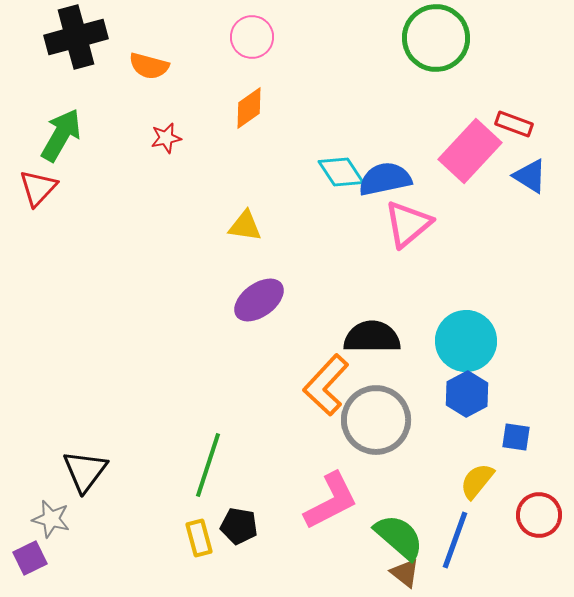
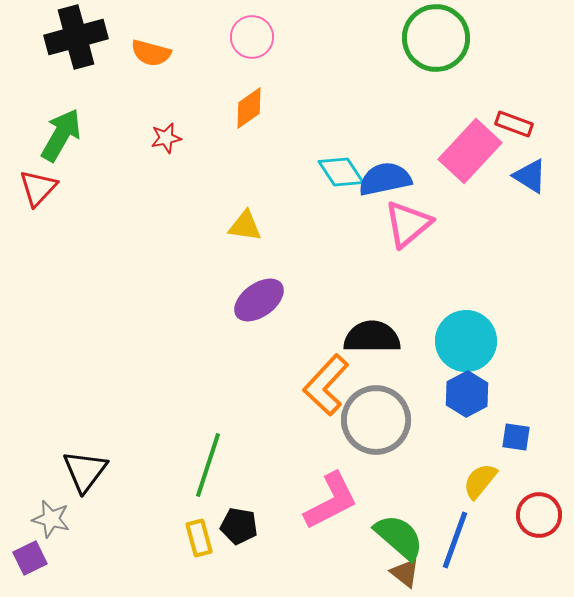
orange semicircle: moved 2 px right, 13 px up
yellow semicircle: moved 3 px right
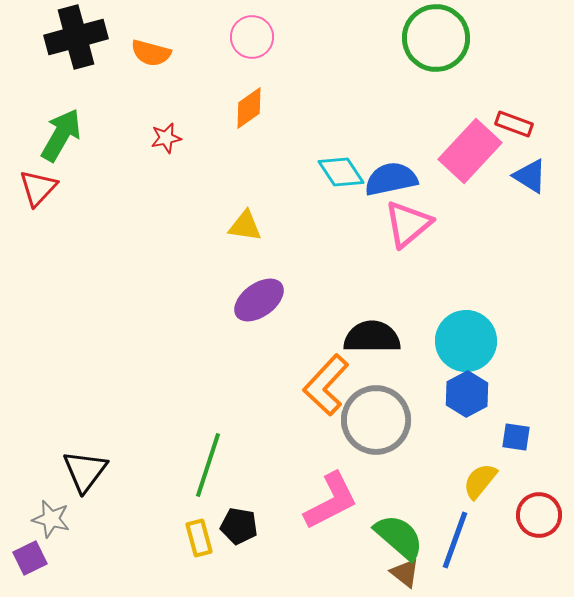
blue semicircle: moved 6 px right
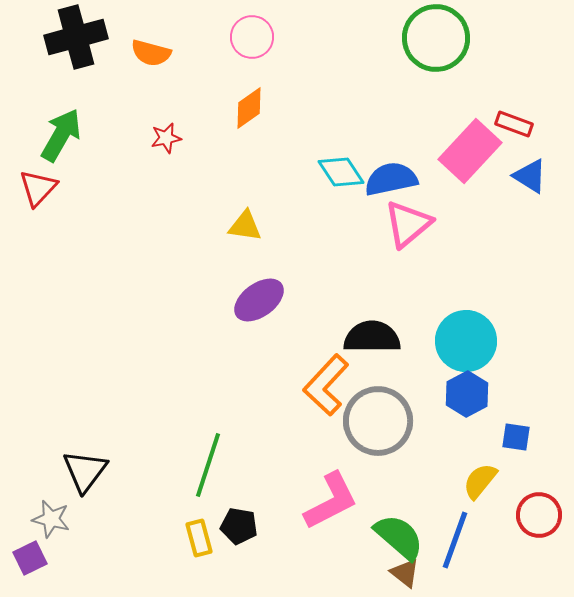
gray circle: moved 2 px right, 1 px down
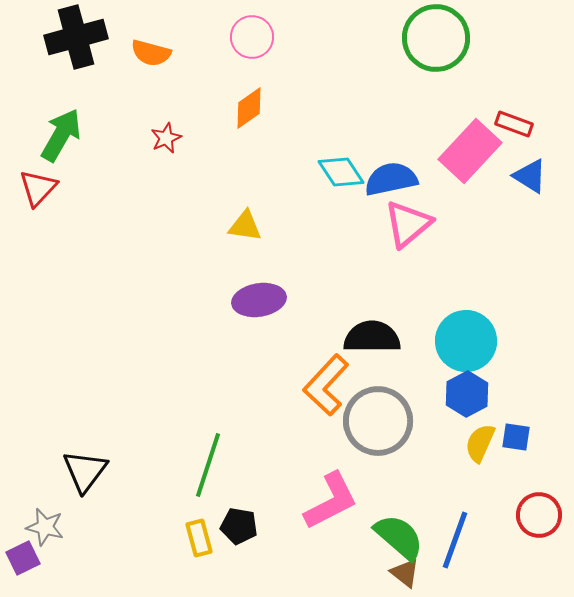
red star: rotated 12 degrees counterclockwise
purple ellipse: rotated 27 degrees clockwise
yellow semicircle: moved 38 px up; rotated 15 degrees counterclockwise
gray star: moved 6 px left, 8 px down
purple square: moved 7 px left
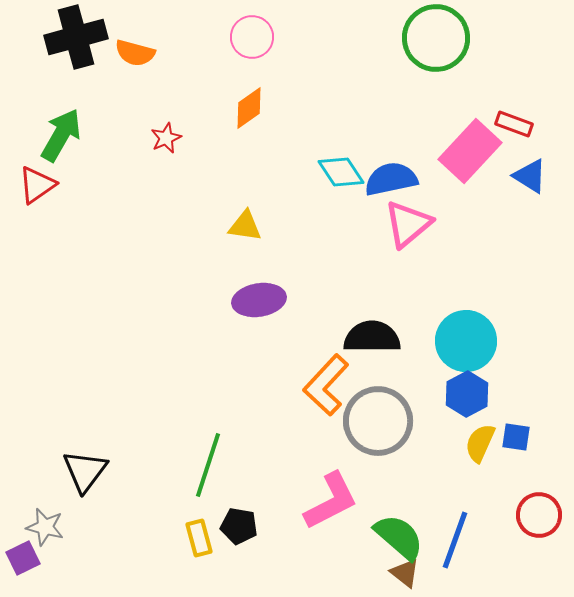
orange semicircle: moved 16 px left
red triangle: moved 1 px left, 3 px up; rotated 12 degrees clockwise
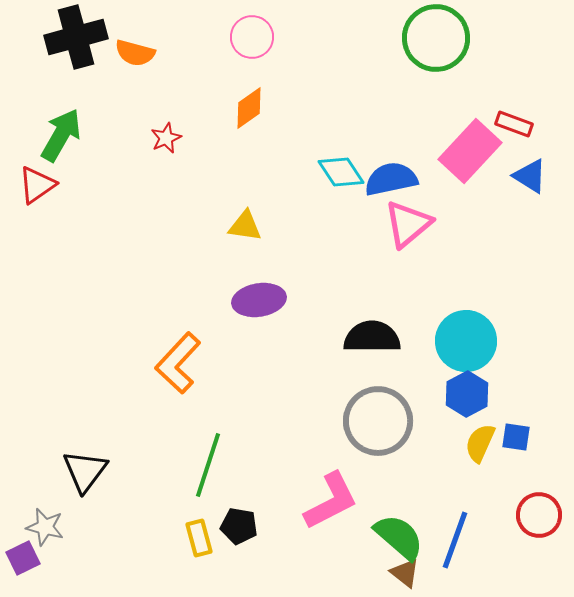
orange L-shape: moved 148 px left, 22 px up
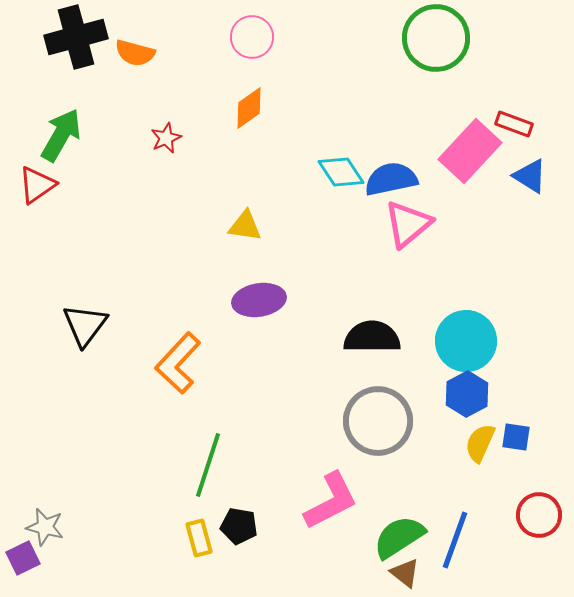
black triangle: moved 146 px up
green semicircle: rotated 74 degrees counterclockwise
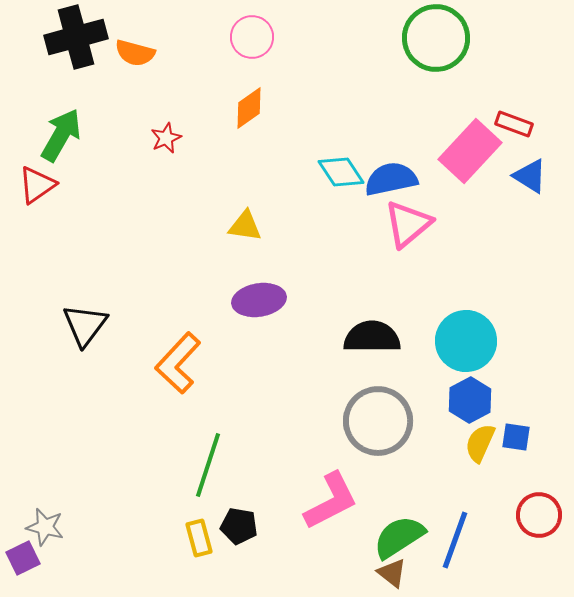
blue hexagon: moved 3 px right, 6 px down
brown triangle: moved 13 px left
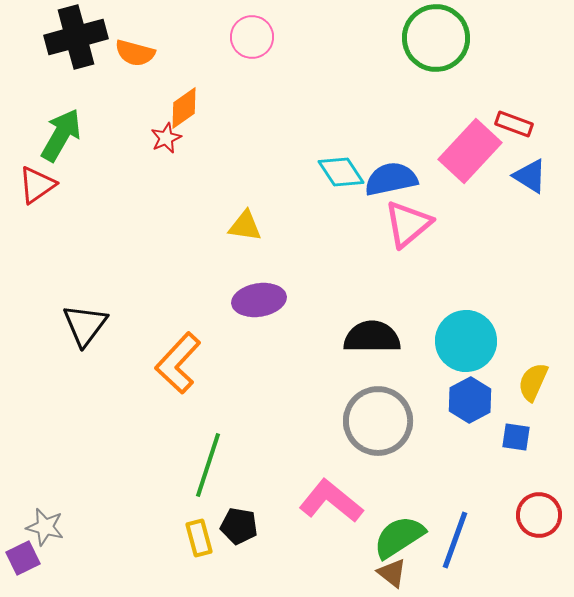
orange diamond: moved 65 px left
yellow semicircle: moved 53 px right, 61 px up
pink L-shape: rotated 114 degrees counterclockwise
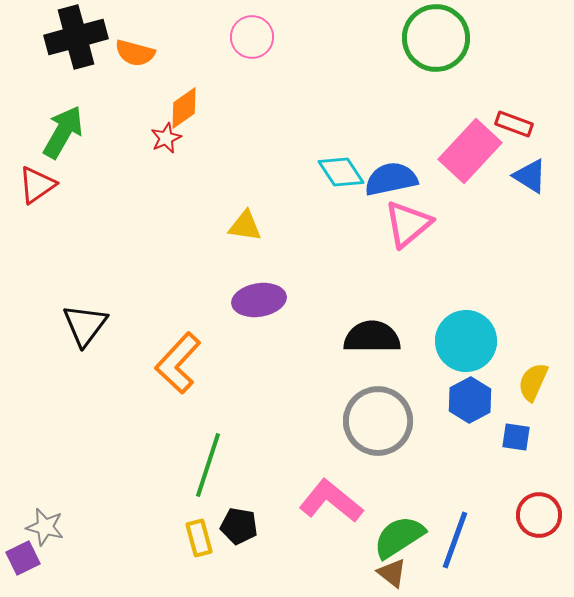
green arrow: moved 2 px right, 3 px up
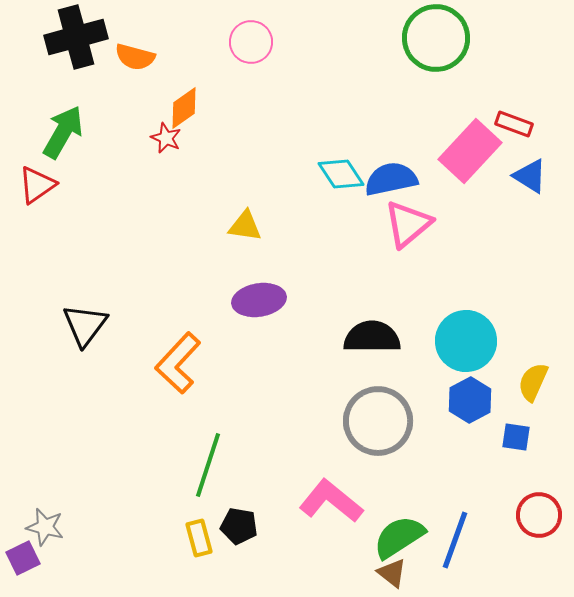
pink circle: moved 1 px left, 5 px down
orange semicircle: moved 4 px down
red star: rotated 24 degrees counterclockwise
cyan diamond: moved 2 px down
